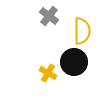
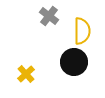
yellow cross: moved 22 px left, 1 px down; rotated 18 degrees clockwise
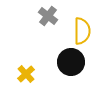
gray cross: moved 1 px left
black circle: moved 3 px left
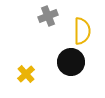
gray cross: rotated 30 degrees clockwise
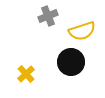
yellow semicircle: rotated 72 degrees clockwise
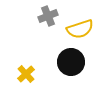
yellow semicircle: moved 2 px left, 2 px up
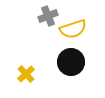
yellow semicircle: moved 7 px left
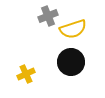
yellow cross: rotated 18 degrees clockwise
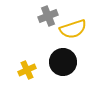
black circle: moved 8 px left
yellow cross: moved 1 px right, 4 px up
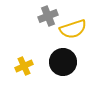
yellow cross: moved 3 px left, 4 px up
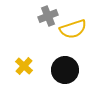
black circle: moved 2 px right, 8 px down
yellow cross: rotated 24 degrees counterclockwise
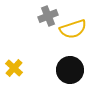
yellow cross: moved 10 px left, 2 px down
black circle: moved 5 px right
